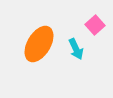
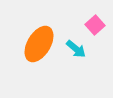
cyan arrow: rotated 25 degrees counterclockwise
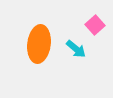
orange ellipse: rotated 24 degrees counterclockwise
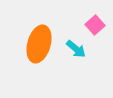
orange ellipse: rotated 9 degrees clockwise
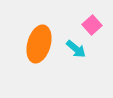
pink square: moved 3 px left
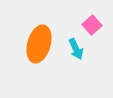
cyan arrow: rotated 25 degrees clockwise
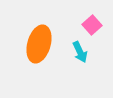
cyan arrow: moved 4 px right, 3 px down
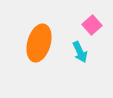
orange ellipse: moved 1 px up
